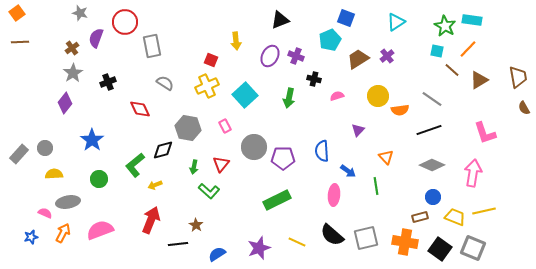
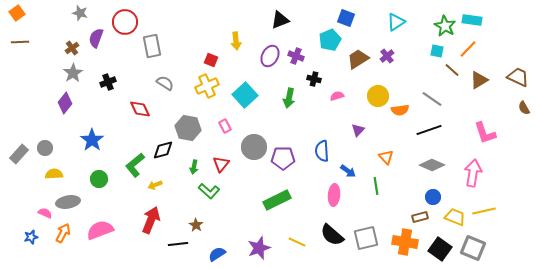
brown trapezoid at (518, 77): rotated 55 degrees counterclockwise
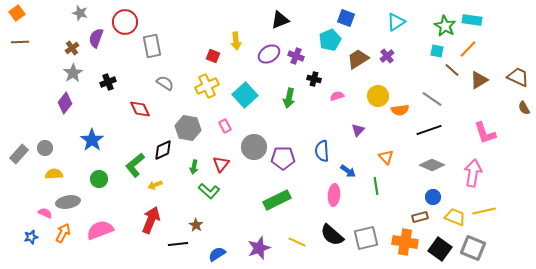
purple ellipse at (270, 56): moved 1 px left, 2 px up; rotated 30 degrees clockwise
red square at (211, 60): moved 2 px right, 4 px up
black diamond at (163, 150): rotated 10 degrees counterclockwise
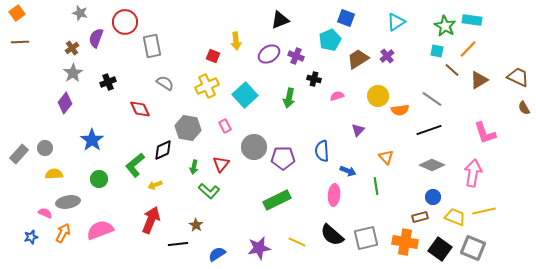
blue arrow at (348, 171): rotated 14 degrees counterclockwise
purple star at (259, 248): rotated 10 degrees clockwise
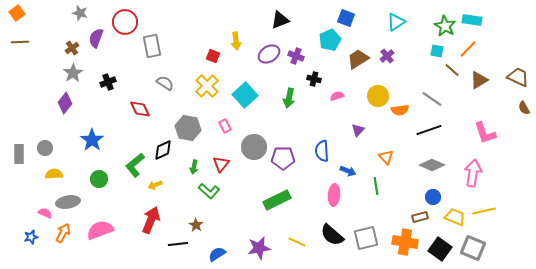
yellow cross at (207, 86): rotated 20 degrees counterclockwise
gray rectangle at (19, 154): rotated 42 degrees counterclockwise
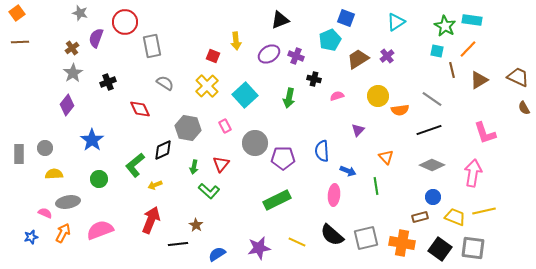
brown line at (452, 70): rotated 35 degrees clockwise
purple diamond at (65, 103): moved 2 px right, 2 px down
gray circle at (254, 147): moved 1 px right, 4 px up
orange cross at (405, 242): moved 3 px left, 1 px down
gray square at (473, 248): rotated 15 degrees counterclockwise
